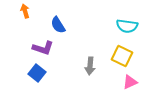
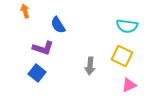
pink triangle: moved 1 px left, 3 px down
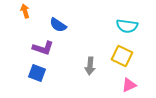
blue semicircle: rotated 24 degrees counterclockwise
blue square: rotated 18 degrees counterclockwise
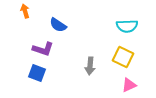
cyan semicircle: rotated 10 degrees counterclockwise
purple L-shape: moved 1 px down
yellow square: moved 1 px right, 1 px down
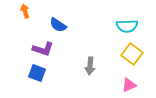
yellow square: moved 9 px right, 3 px up; rotated 10 degrees clockwise
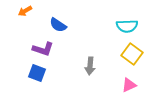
orange arrow: rotated 104 degrees counterclockwise
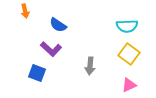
orange arrow: rotated 72 degrees counterclockwise
purple L-shape: moved 8 px right; rotated 25 degrees clockwise
yellow square: moved 3 px left
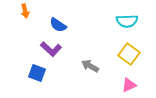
cyan semicircle: moved 5 px up
gray arrow: rotated 114 degrees clockwise
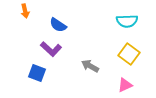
pink triangle: moved 4 px left
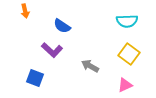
blue semicircle: moved 4 px right, 1 px down
purple L-shape: moved 1 px right, 1 px down
blue square: moved 2 px left, 5 px down
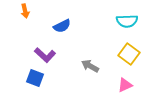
blue semicircle: rotated 60 degrees counterclockwise
purple L-shape: moved 7 px left, 5 px down
